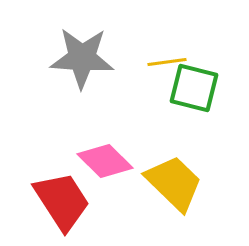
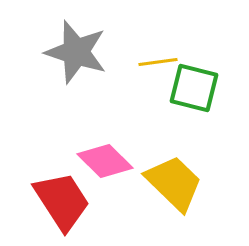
gray star: moved 6 px left, 6 px up; rotated 14 degrees clockwise
yellow line: moved 9 px left
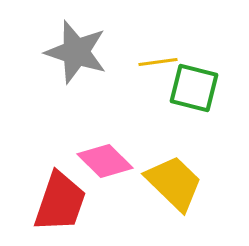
red trapezoid: moved 2 px left, 1 px down; rotated 52 degrees clockwise
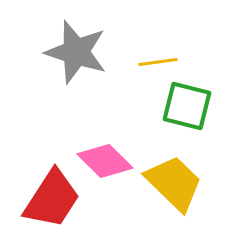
green square: moved 7 px left, 18 px down
red trapezoid: moved 8 px left, 3 px up; rotated 14 degrees clockwise
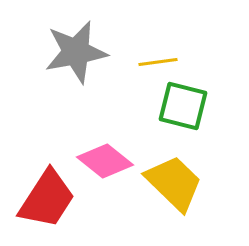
gray star: rotated 28 degrees counterclockwise
green square: moved 4 px left
pink diamond: rotated 6 degrees counterclockwise
red trapezoid: moved 5 px left
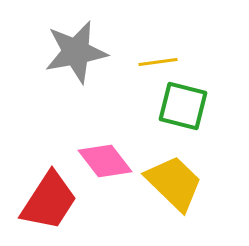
pink diamond: rotated 14 degrees clockwise
red trapezoid: moved 2 px right, 2 px down
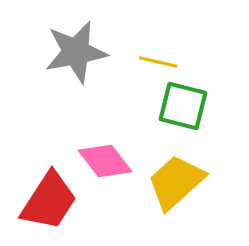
yellow line: rotated 21 degrees clockwise
yellow trapezoid: moved 2 px right, 1 px up; rotated 86 degrees counterclockwise
